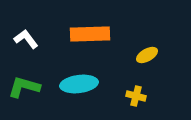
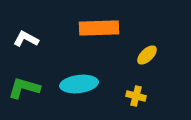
orange rectangle: moved 9 px right, 6 px up
white L-shape: rotated 25 degrees counterclockwise
yellow ellipse: rotated 15 degrees counterclockwise
green L-shape: moved 1 px down
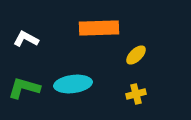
yellow ellipse: moved 11 px left
cyan ellipse: moved 6 px left
yellow cross: moved 2 px up; rotated 30 degrees counterclockwise
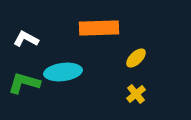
yellow ellipse: moved 3 px down
cyan ellipse: moved 10 px left, 12 px up
green L-shape: moved 5 px up
yellow cross: rotated 24 degrees counterclockwise
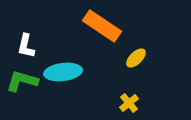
orange rectangle: moved 3 px right, 2 px up; rotated 36 degrees clockwise
white L-shape: moved 7 px down; rotated 105 degrees counterclockwise
green L-shape: moved 2 px left, 2 px up
yellow cross: moved 7 px left, 9 px down
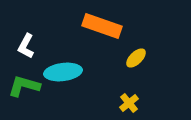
orange rectangle: rotated 15 degrees counterclockwise
white L-shape: rotated 15 degrees clockwise
green L-shape: moved 2 px right, 5 px down
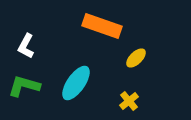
cyan ellipse: moved 13 px right, 11 px down; rotated 48 degrees counterclockwise
yellow cross: moved 2 px up
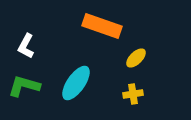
yellow cross: moved 4 px right, 7 px up; rotated 30 degrees clockwise
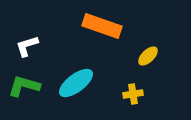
white L-shape: moved 1 px right; rotated 45 degrees clockwise
yellow ellipse: moved 12 px right, 2 px up
cyan ellipse: rotated 18 degrees clockwise
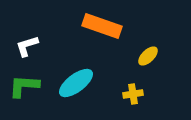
green L-shape: rotated 12 degrees counterclockwise
